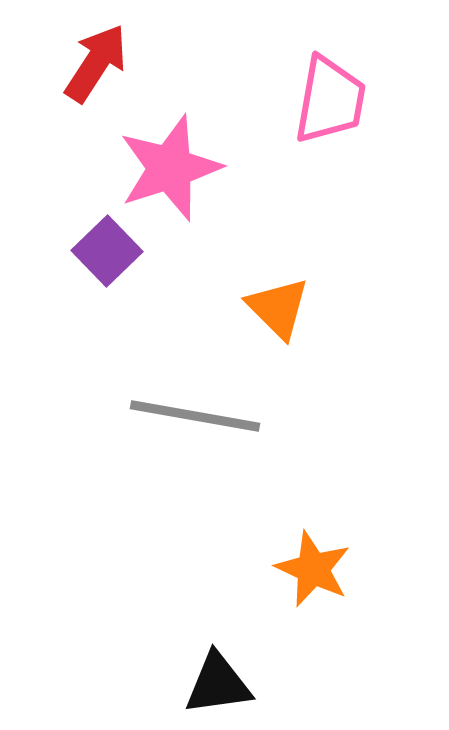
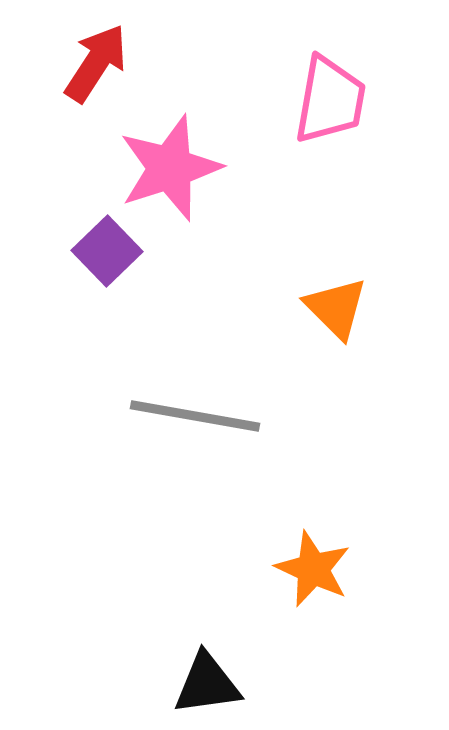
orange triangle: moved 58 px right
black triangle: moved 11 px left
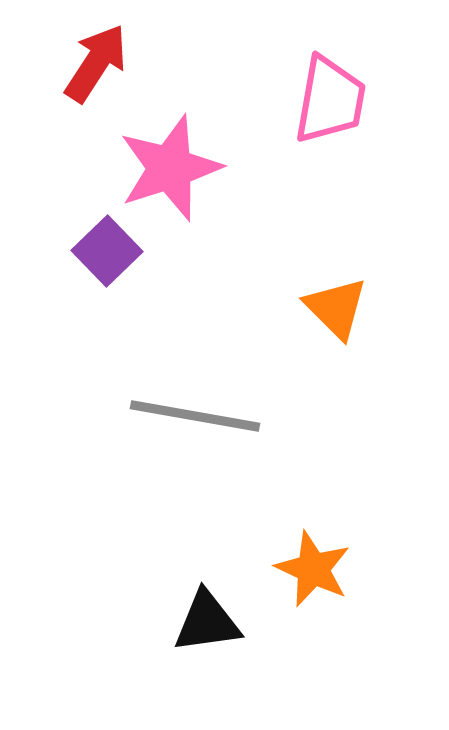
black triangle: moved 62 px up
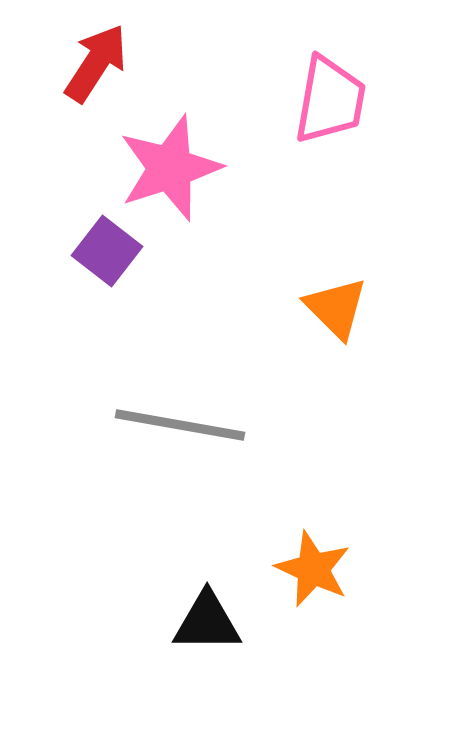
purple square: rotated 8 degrees counterclockwise
gray line: moved 15 px left, 9 px down
black triangle: rotated 8 degrees clockwise
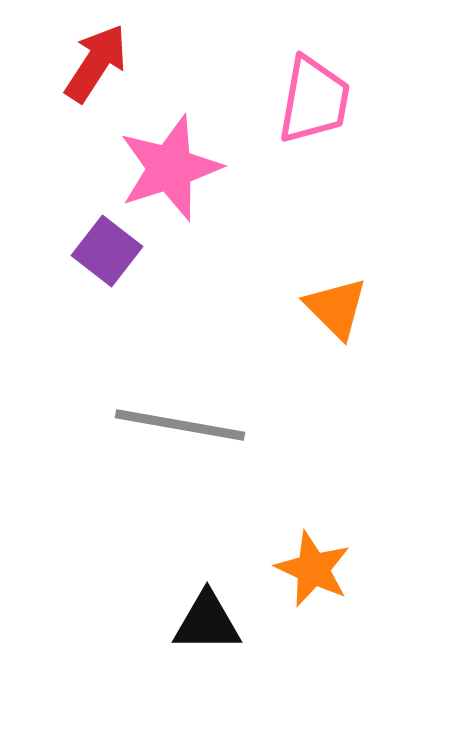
pink trapezoid: moved 16 px left
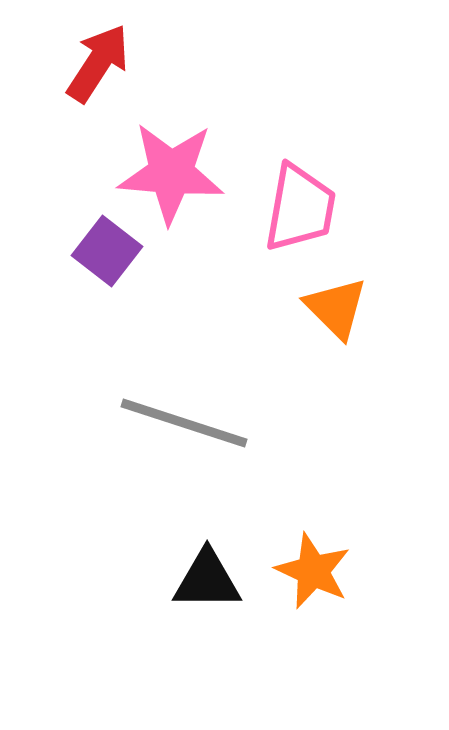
red arrow: moved 2 px right
pink trapezoid: moved 14 px left, 108 px down
pink star: moved 1 px right, 5 px down; rotated 23 degrees clockwise
gray line: moved 4 px right, 2 px up; rotated 8 degrees clockwise
orange star: moved 2 px down
black triangle: moved 42 px up
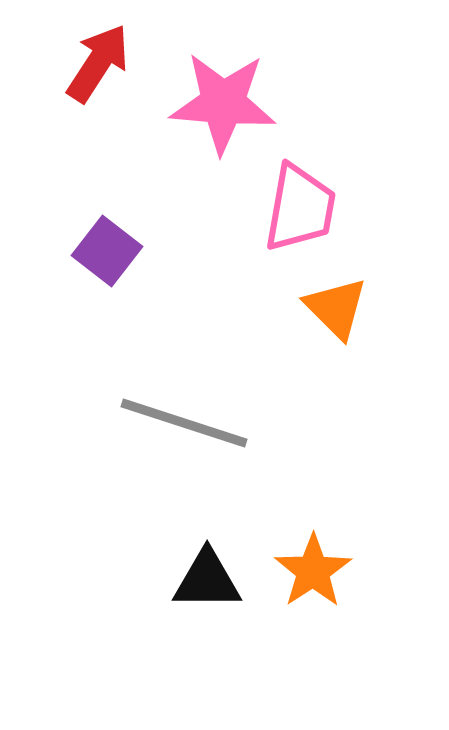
pink star: moved 52 px right, 70 px up
orange star: rotated 14 degrees clockwise
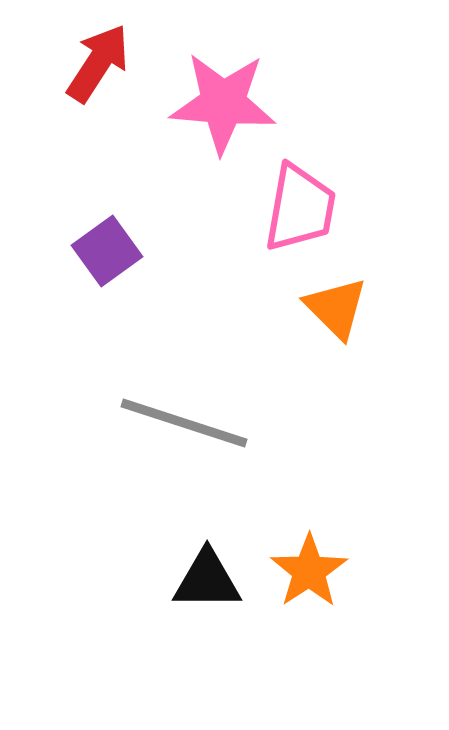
purple square: rotated 16 degrees clockwise
orange star: moved 4 px left
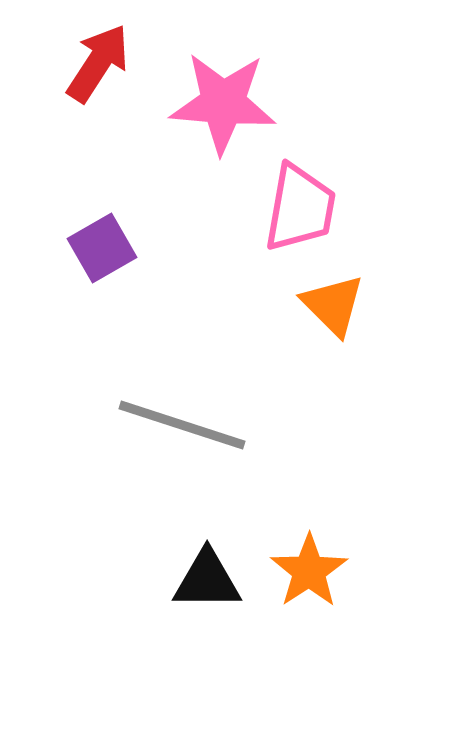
purple square: moved 5 px left, 3 px up; rotated 6 degrees clockwise
orange triangle: moved 3 px left, 3 px up
gray line: moved 2 px left, 2 px down
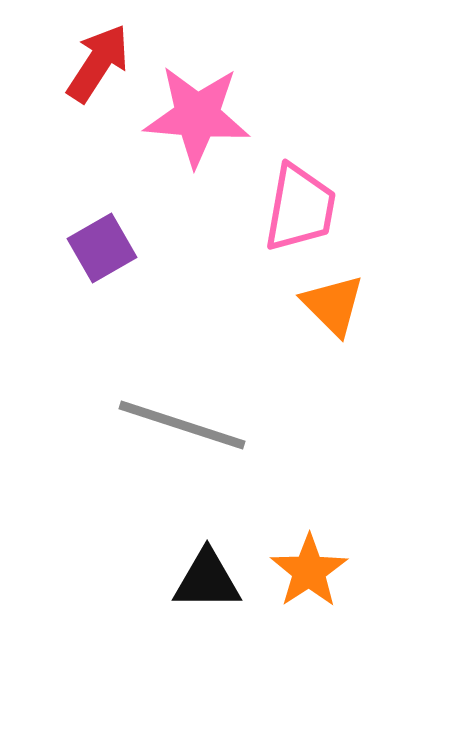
pink star: moved 26 px left, 13 px down
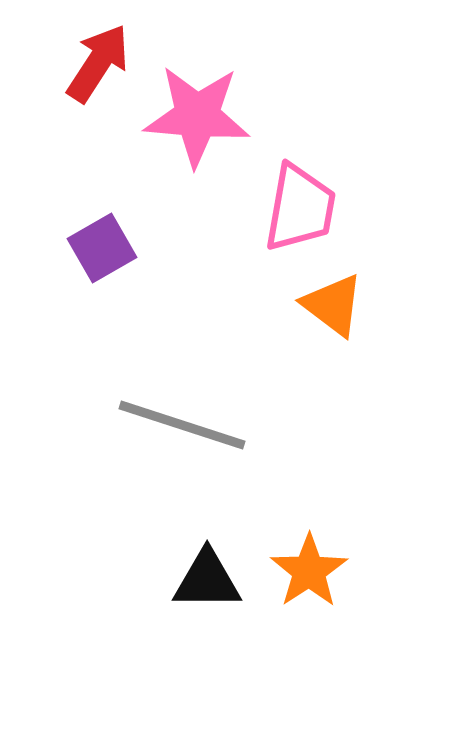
orange triangle: rotated 8 degrees counterclockwise
